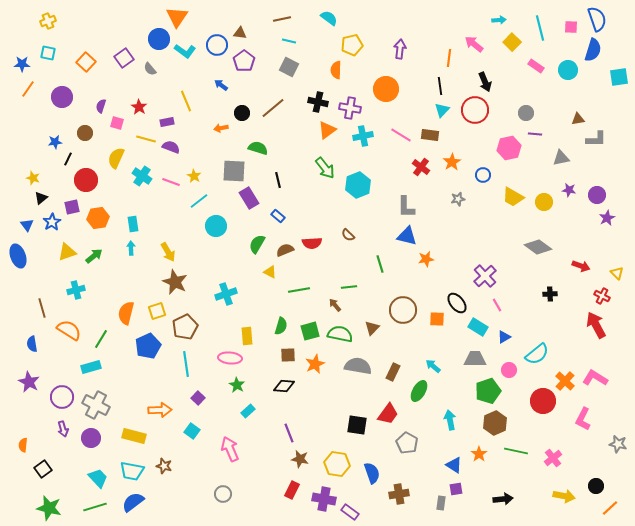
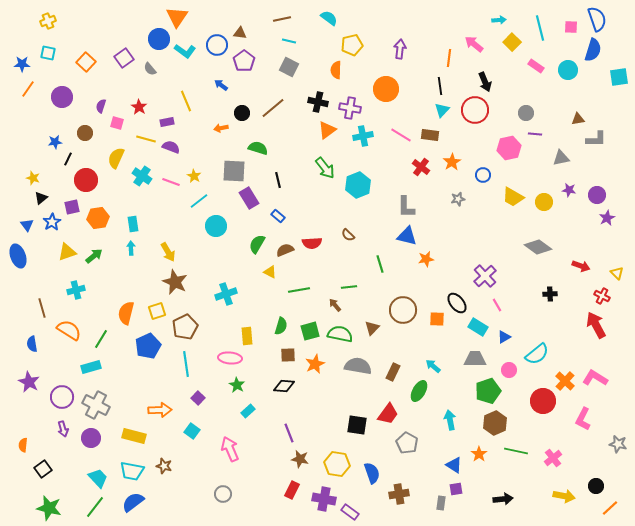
green line at (95, 507): rotated 35 degrees counterclockwise
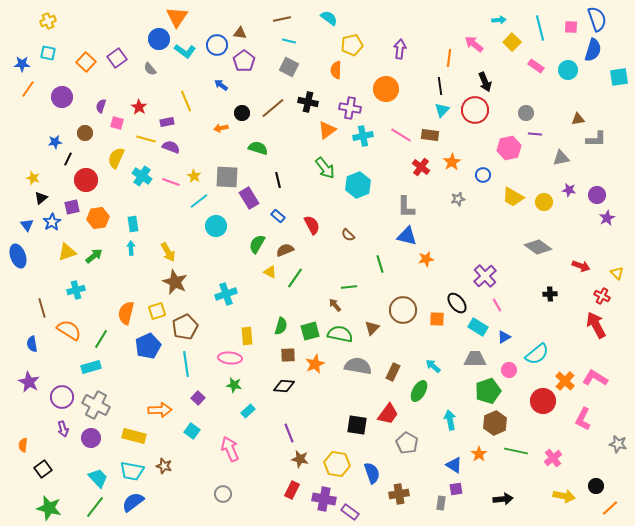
purple square at (124, 58): moved 7 px left
black cross at (318, 102): moved 10 px left
gray square at (234, 171): moved 7 px left, 6 px down
red semicircle at (312, 243): moved 18 px up; rotated 114 degrees counterclockwise
green line at (299, 290): moved 4 px left, 12 px up; rotated 45 degrees counterclockwise
green star at (237, 385): moved 3 px left; rotated 21 degrees counterclockwise
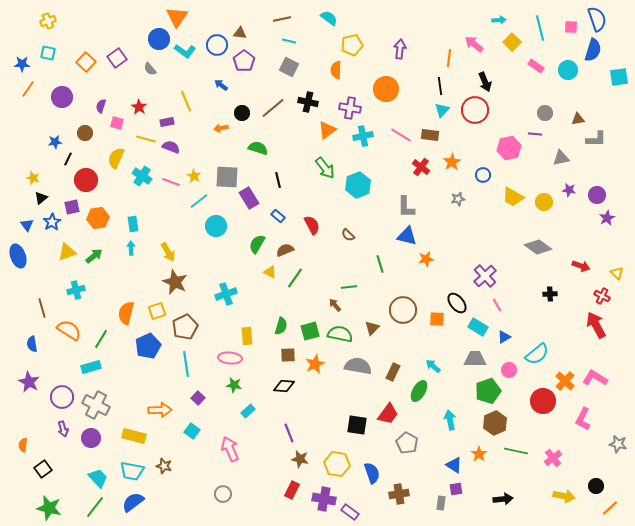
gray circle at (526, 113): moved 19 px right
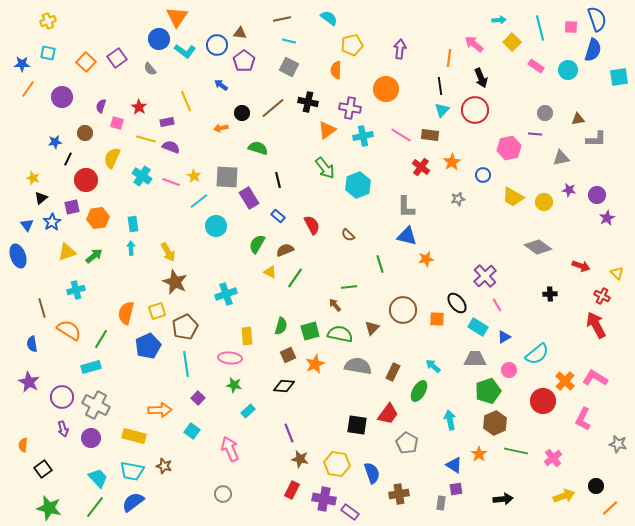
black arrow at (485, 82): moved 4 px left, 4 px up
yellow semicircle at (116, 158): moved 4 px left
brown square at (288, 355): rotated 21 degrees counterclockwise
yellow arrow at (564, 496): rotated 30 degrees counterclockwise
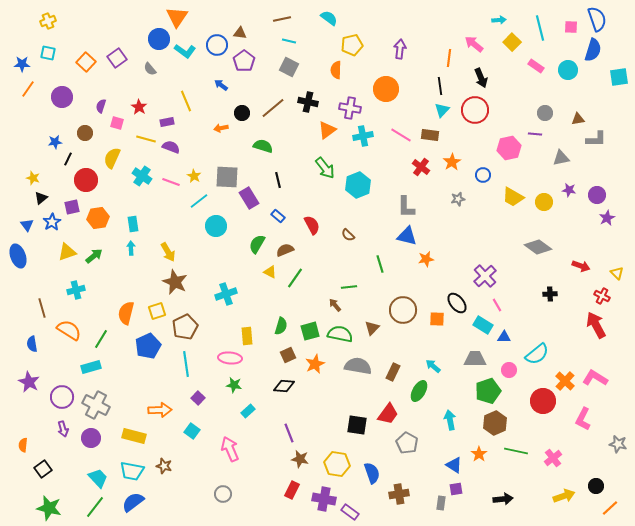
green semicircle at (258, 148): moved 5 px right, 2 px up
cyan rectangle at (478, 327): moved 5 px right, 2 px up
blue triangle at (504, 337): rotated 32 degrees clockwise
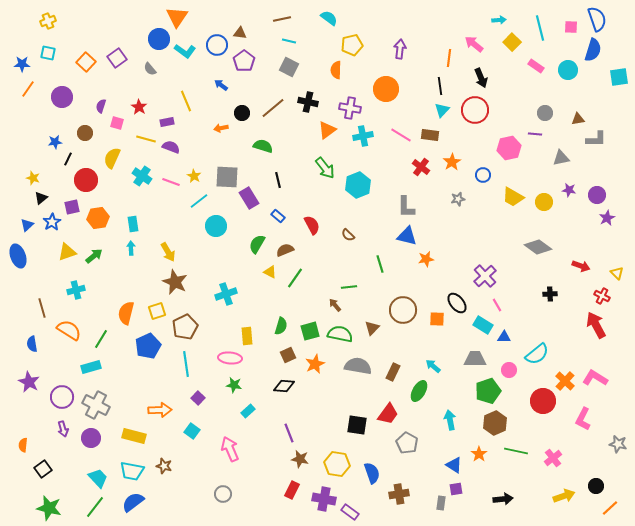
blue triangle at (27, 225): rotated 24 degrees clockwise
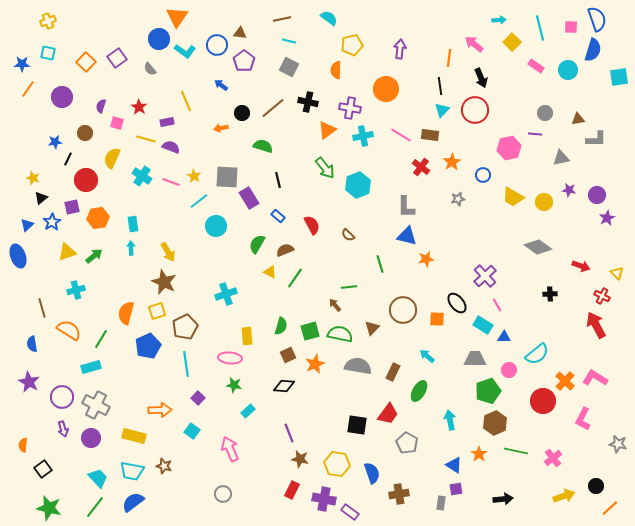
brown star at (175, 282): moved 11 px left
cyan arrow at (433, 366): moved 6 px left, 10 px up
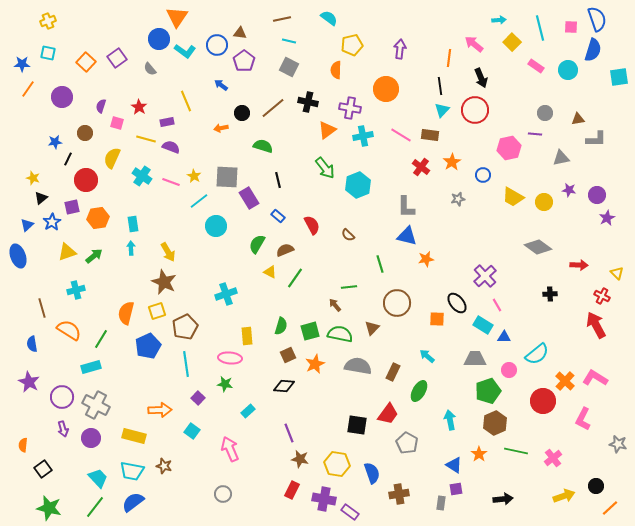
red arrow at (581, 266): moved 2 px left, 1 px up; rotated 18 degrees counterclockwise
brown circle at (403, 310): moved 6 px left, 7 px up
green star at (234, 385): moved 9 px left, 1 px up
